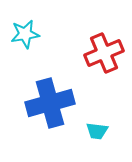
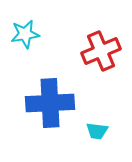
red cross: moved 3 px left, 2 px up
blue cross: rotated 12 degrees clockwise
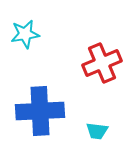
red cross: moved 1 px right, 12 px down
blue cross: moved 10 px left, 8 px down
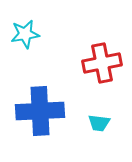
red cross: rotated 12 degrees clockwise
cyan trapezoid: moved 2 px right, 8 px up
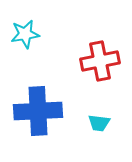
red cross: moved 2 px left, 2 px up
blue cross: moved 2 px left
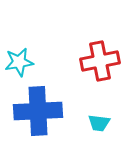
cyan star: moved 6 px left, 28 px down
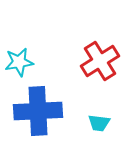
red cross: rotated 21 degrees counterclockwise
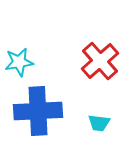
red cross: rotated 9 degrees counterclockwise
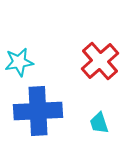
cyan trapezoid: rotated 65 degrees clockwise
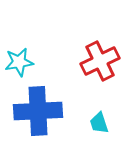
red cross: rotated 15 degrees clockwise
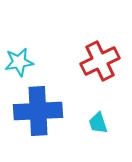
cyan trapezoid: moved 1 px left
